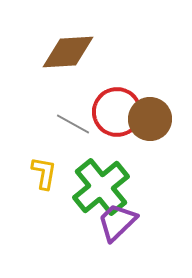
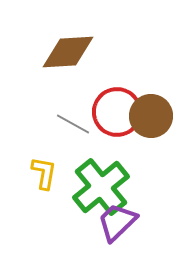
brown circle: moved 1 px right, 3 px up
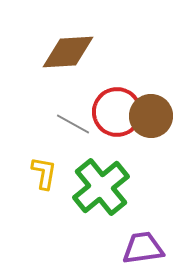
purple trapezoid: moved 26 px right, 26 px down; rotated 36 degrees clockwise
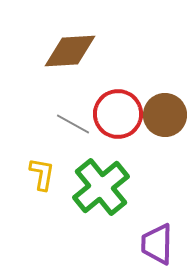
brown diamond: moved 2 px right, 1 px up
red circle: moved 1 px right, 2 px down
brown circle: moved 14 px right, 1 px up
yellow L-shape: moved 2 px left, 1 px down
purple trapezoid: moved 14 px right, 4 px up; rotated 81 degrees counterclockwise
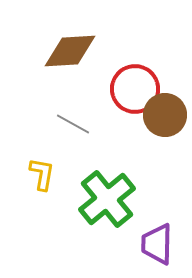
red circle: moved 17 px right, 25 px up
green cross: moved 6 px right, 12 px down
